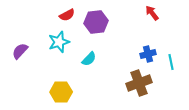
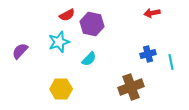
red arrow: rotated 63 degrees counterclockwise
purple hexagon: moved 4 px left, 2 px down; rotated 20 degrees clockwise
brown cross: moved 8 px left, 4 px down
yellow hexagon: moved 3 px up
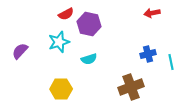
red semicircle: moved 1 px left, 1 px up
purple hexagon: moved 3 px left
cyan semicircle: rotated 28 degrees clockwise
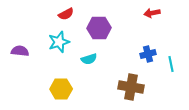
purple hexagon: moved 10 px right, 4 px down; rotated 15 degrees counterclockwise
purple semicircle: rotated 54 degrees clockwise
cyan line: moved 2 px down
brown cross: rotated 30 degrees clockwise
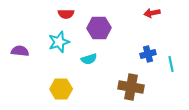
red semicircle: rotated 28 degrees clockwise
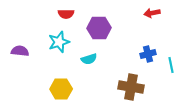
cyan line: moved 1 px down
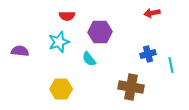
red semicircle: moved 1 px right, 2 px down
purple hexagon: moved 1 px right, 4 px down
cyan semicircle: rotated 70 degrees clockwise
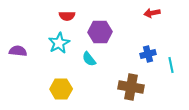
cyan star: moved 1 px down; rotated 10 degrees counterclockwise
purple semicircle: moved 2 px left
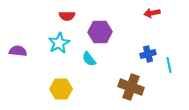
cyan line: moved 2 px left
brown cross: rotated 10 degrees clockwise
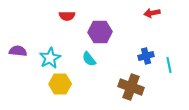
cyan star: moved 9 px left, 15 px down
blue cross: moved 2 px left, 2 px down
yellow hexagon: moved 1 px left, 5 px up
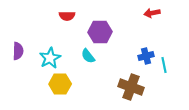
purple semicircle: rotated 84 degrees clockwise
cyan semicircle: moved 1 px left, 3 px up
cyan line: moved 5 px left
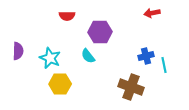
cyan star: rotated 20 degrees counterclockwise
